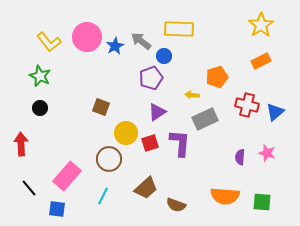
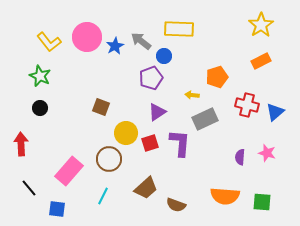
pink rectangle: moved 2 px right, 5 px up
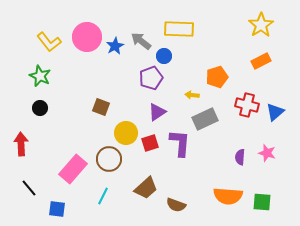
pink rectangle: moved 4 px right, 2 px up
orange semicircle: moved 3 px right
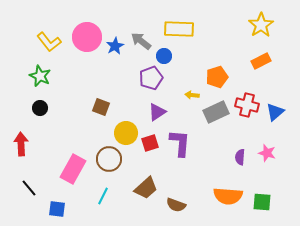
gray rectangle: moved 11 px right, 7 px up
pink rectangle: rotated 12 degrees counterclockwise
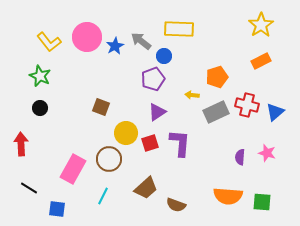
purple pentagon: moved 2 px right, 1 px down
black line: rotated 18 degrees counterclockwise
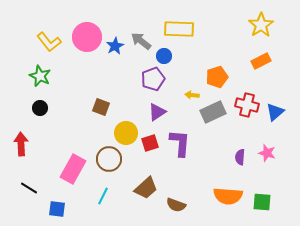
gray rectangle: moved 3 px left
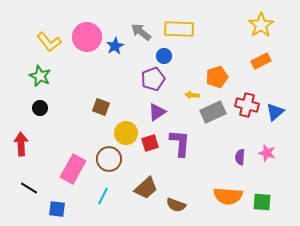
gray arrow: moved 9 px up
